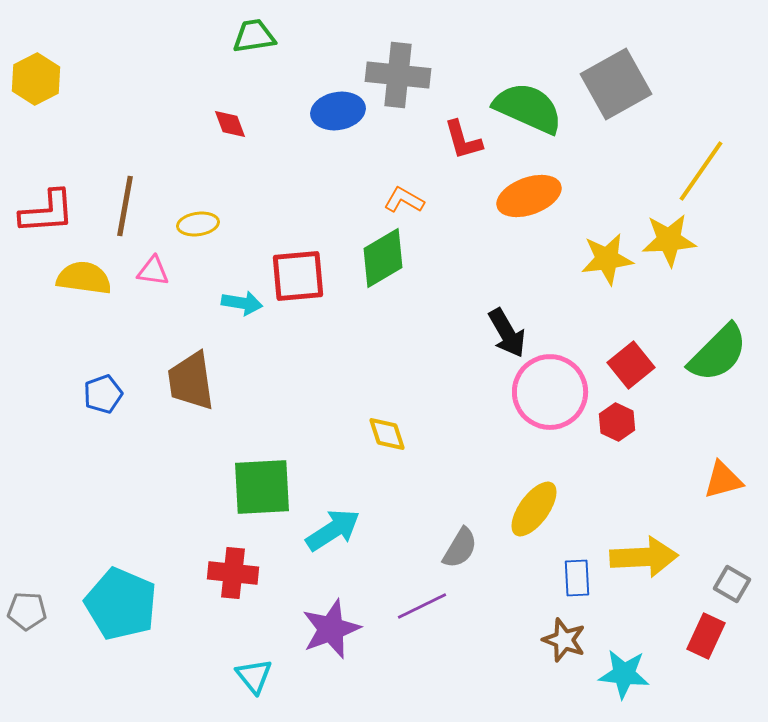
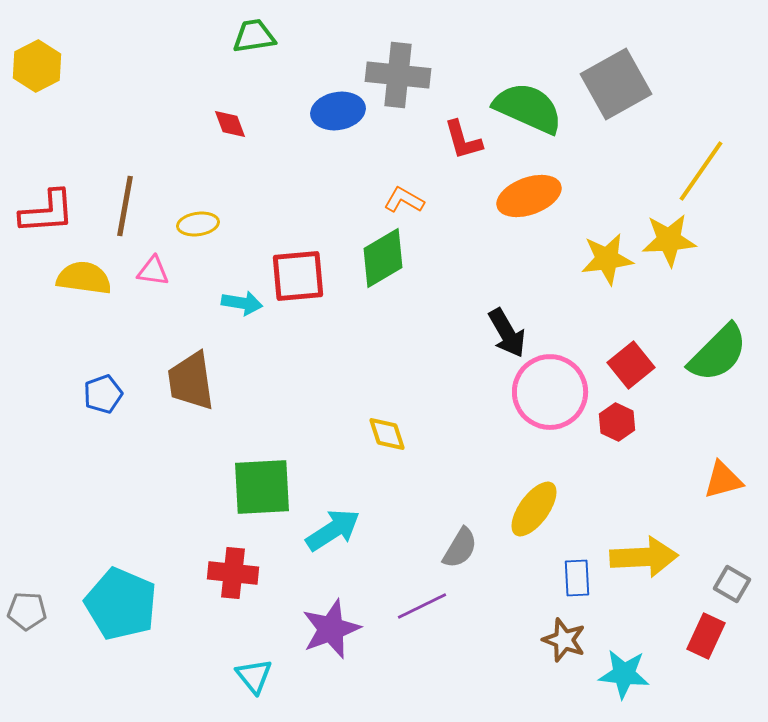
yellow hexagon at (36, 79): moved 1 px right, 13 px up
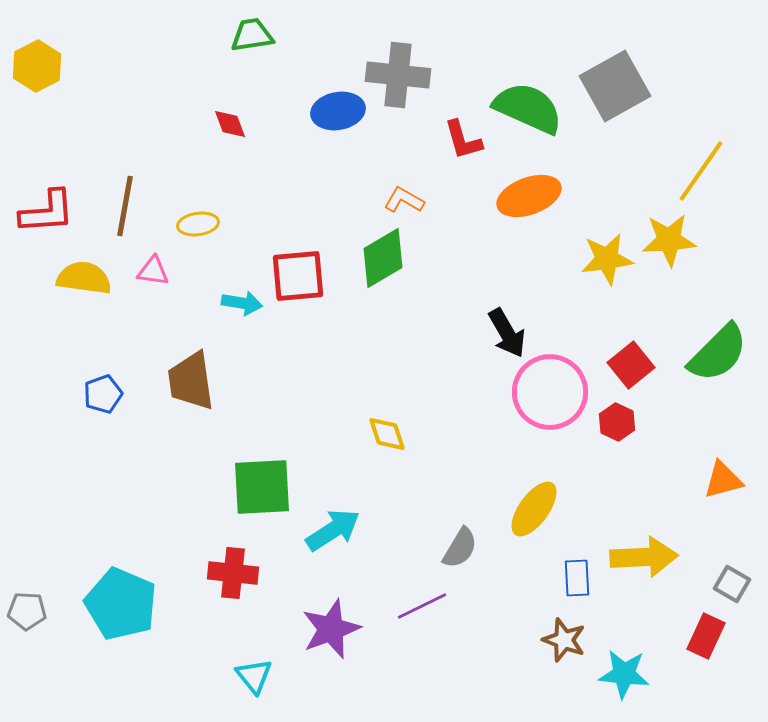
green trapezoid at (254, 36): moved 2 px left, 1 px up
gray square at (616, 84): moved 1 px left, 2 px down
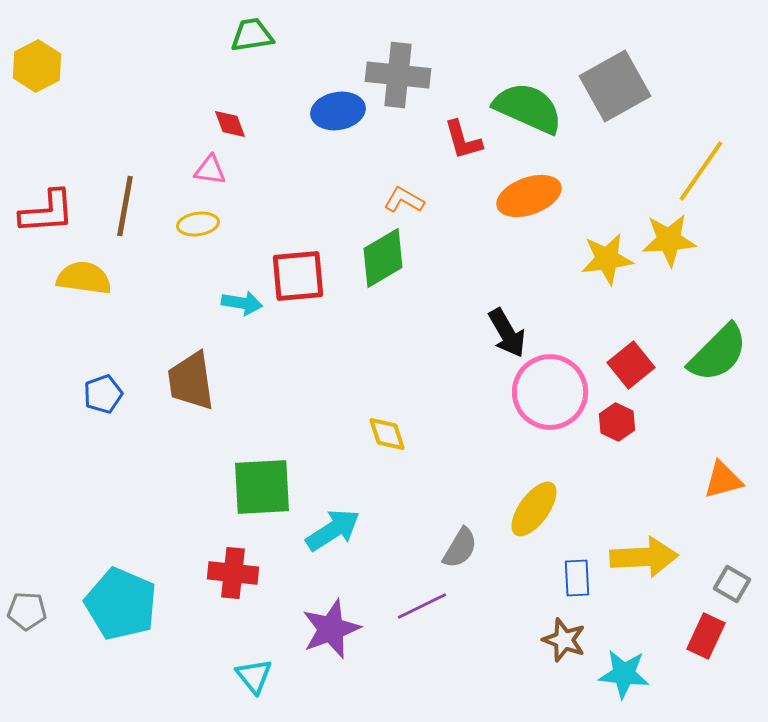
pink triangle at (153, 271): moved 57 px right, 101 px up
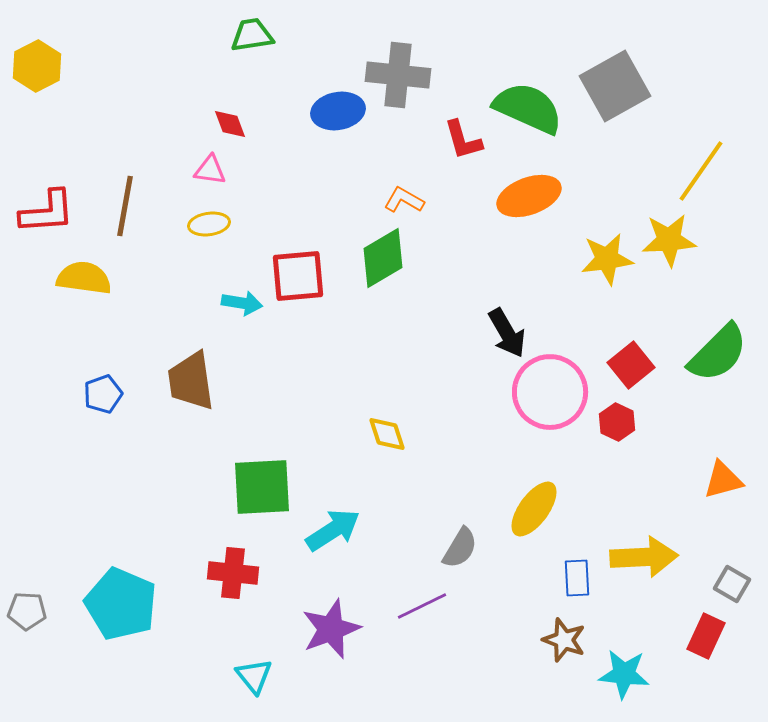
yellow ellipse at (198, 224): moved 11 px right
